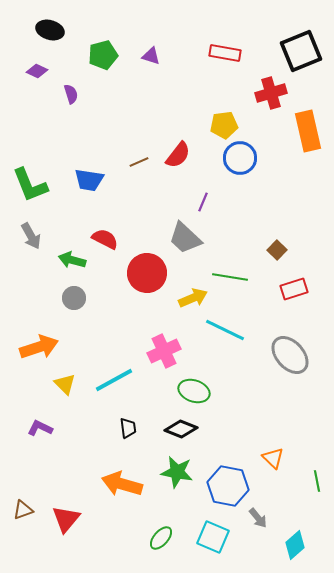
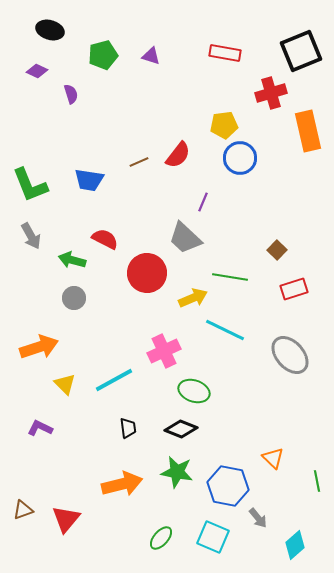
orange arrow at (122, 484): rotated 150 degrees clockwise
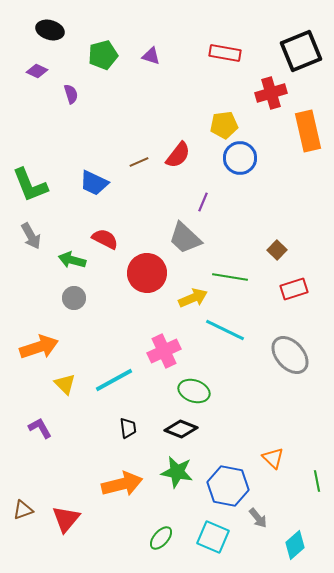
blue trapezoid at (89, 180): moved 5 px right, 3 px down; rotated 16 degrees clockwise
purple L-shape at (40, 428): rotated 35 degrees clockwise
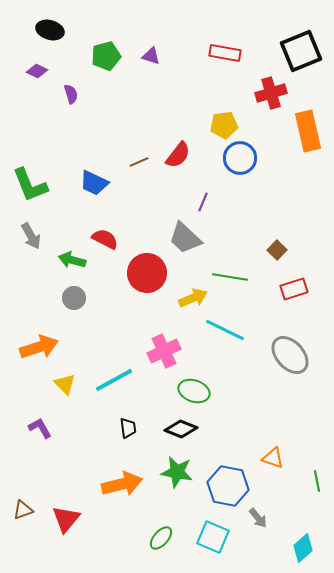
green pentagon at (103, 55): moved 3 px right, 1 px down
orange triangle at (273, 458): rotated 25 degrees counterclockwise
cyan diamond at (295, 545): moved 8 px right, 3 px down
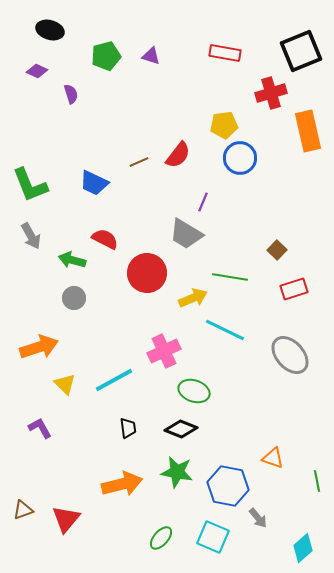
gray trapezoid at (185, 238): moved 1 px right, 4 px up; rotated 12 degrees counterclockwise
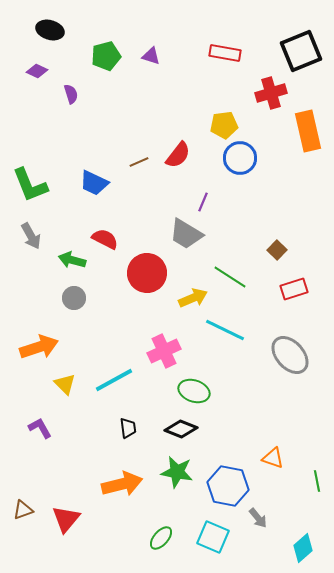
green line at (230, 277): rotated 24 degrees clockwise
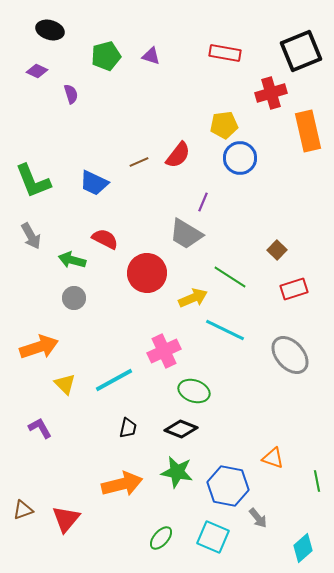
green L-shape at (30, 185): moved 3 px right, 4 px up
black trapezoid at (128, 428): rotated 20 degrees clockwise
